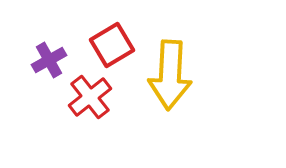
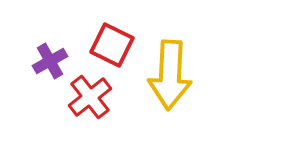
red square: rotated 33 degrees counterclockwise
purple cross: moved 1 px right, 1 px down
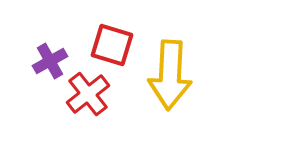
red square: rotated 9 degrees counterclockwise
red cross: moved 2 px left, 3 px up
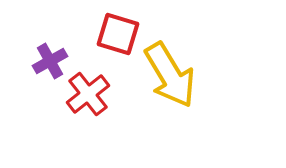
red square: moved 6 px right, 11 px up
yellow arrow: rotated 34 degrees counterclockwise
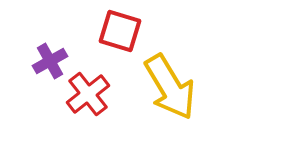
red square: moved 2 px right, 3 px up
yellow arrow: moved 12 px down
